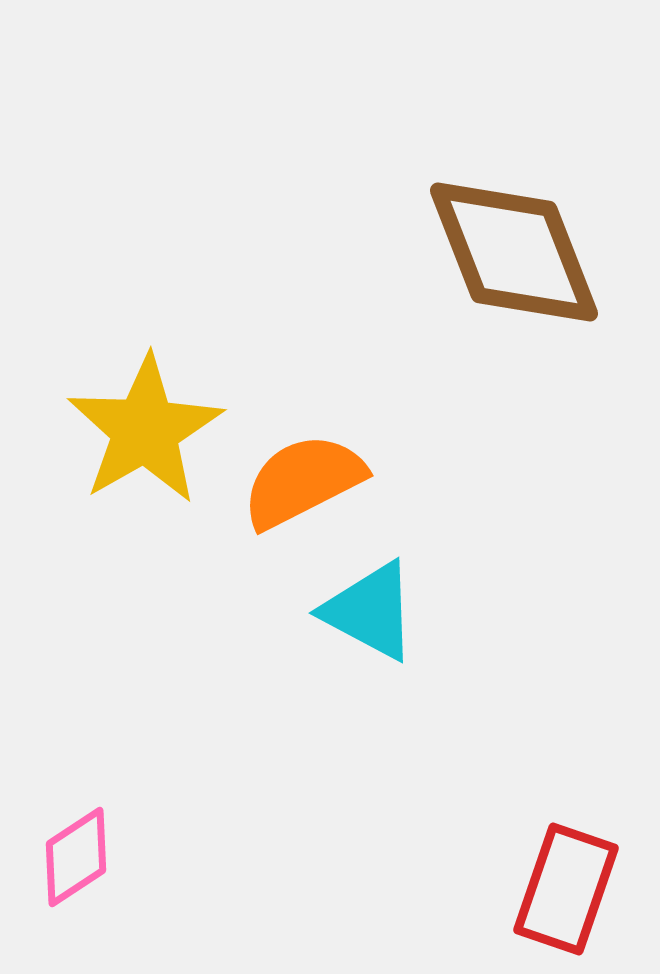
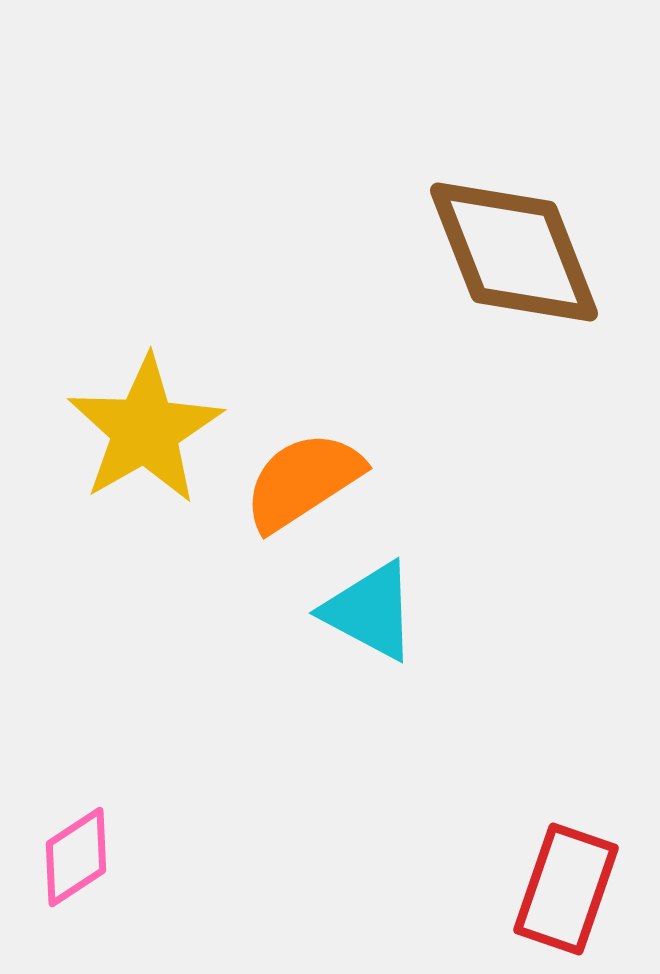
orange semicircle: rotated 6 degrees counterclockwise
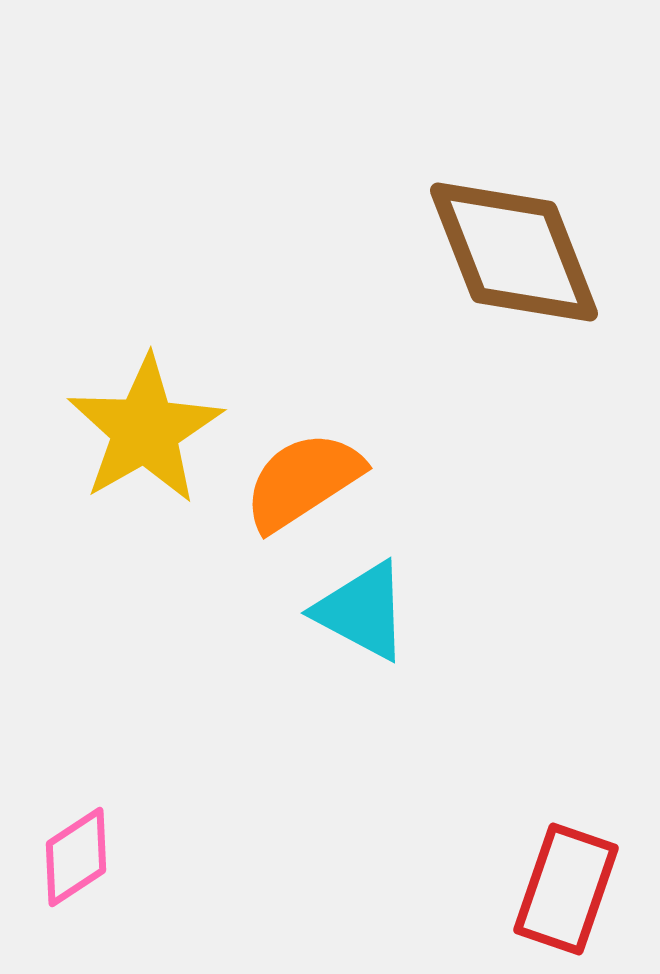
cyan triangle: moved 8 px left
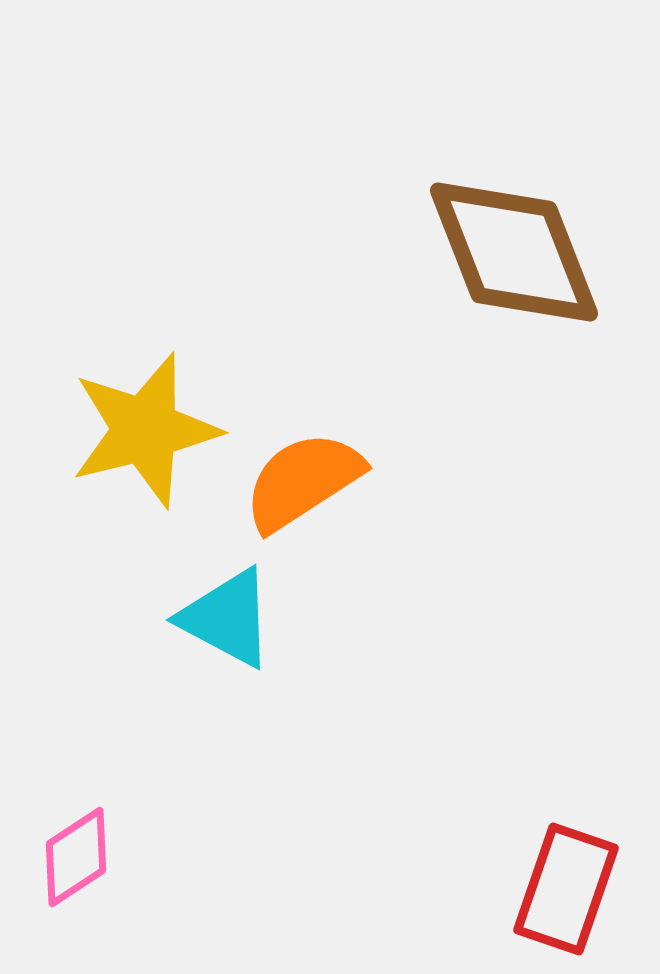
yellow star: rotated 16 degrees clockwise
cyan triangle: moved 135 px left, 7 px down
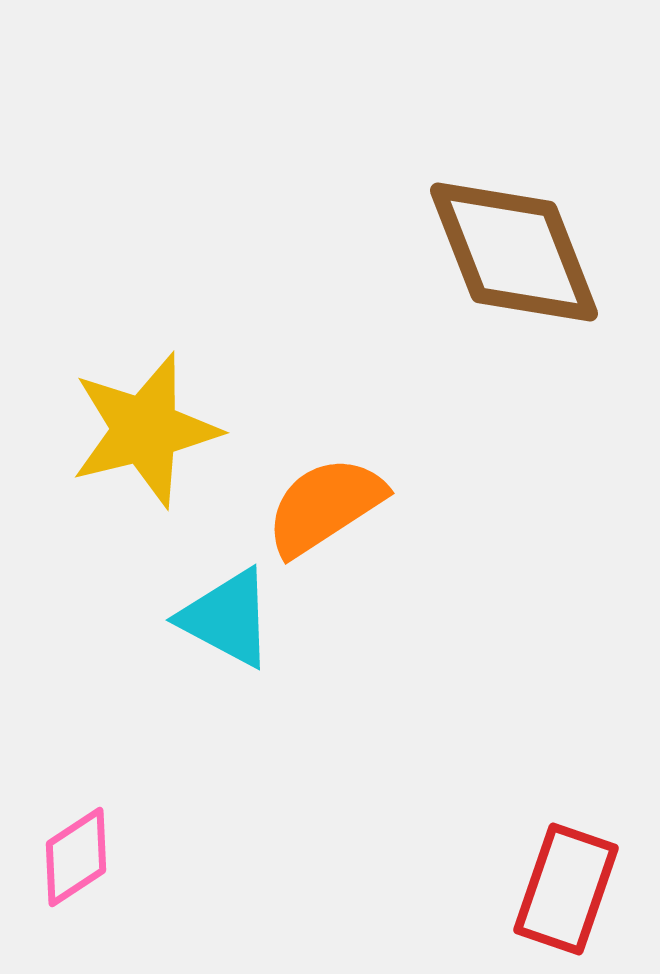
orange semicircle: moved 22 px right, 25 px down
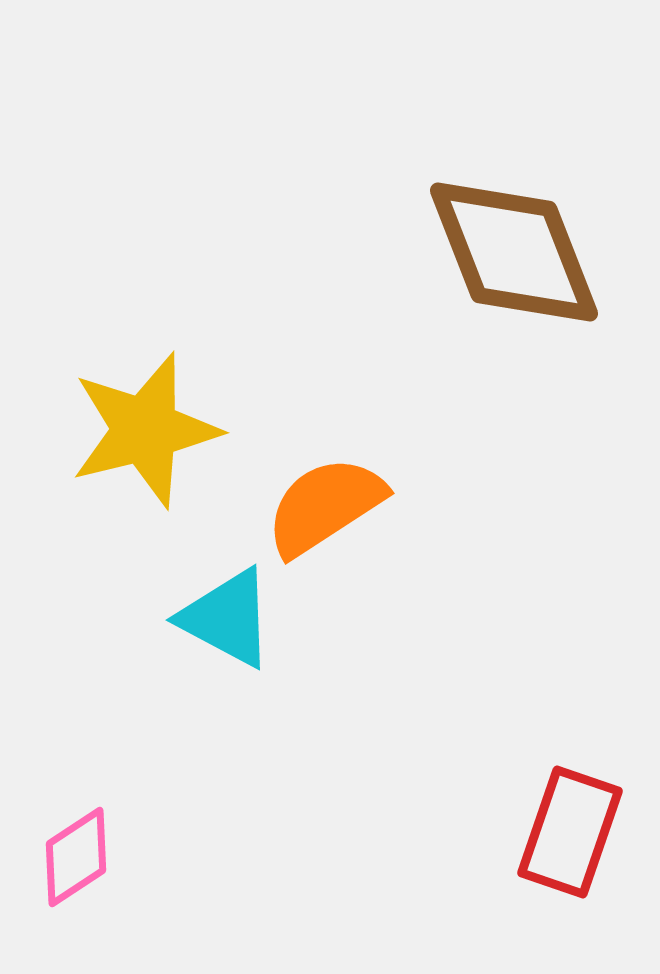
red rectangle: moved 4 px right, 57 px up
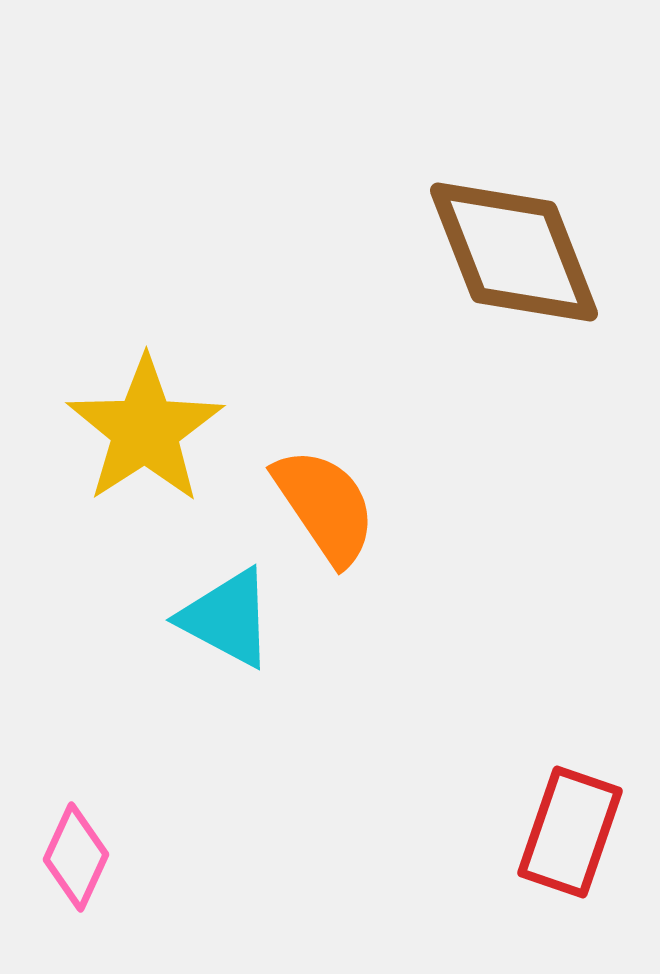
yellow star: rotated 19 degrees counterclockwise
orange semicircle: rotated 89 degrees clockwise
pink diamond: rotated 32 degrees counterclockwise
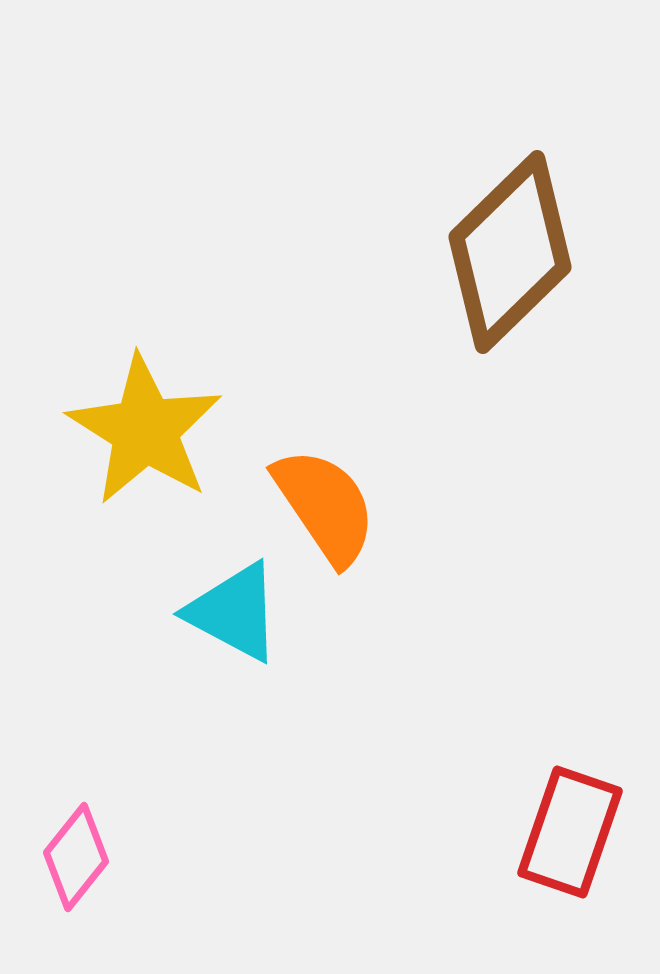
brown diamond: moved 4 px left; rotated 67 degrees clockwise
yellow star: rotated 7 degrees counterclockwise
cyan triangle: moved 7 px right, 6 px up
pink diamond: rotated 14 degrees clockwise
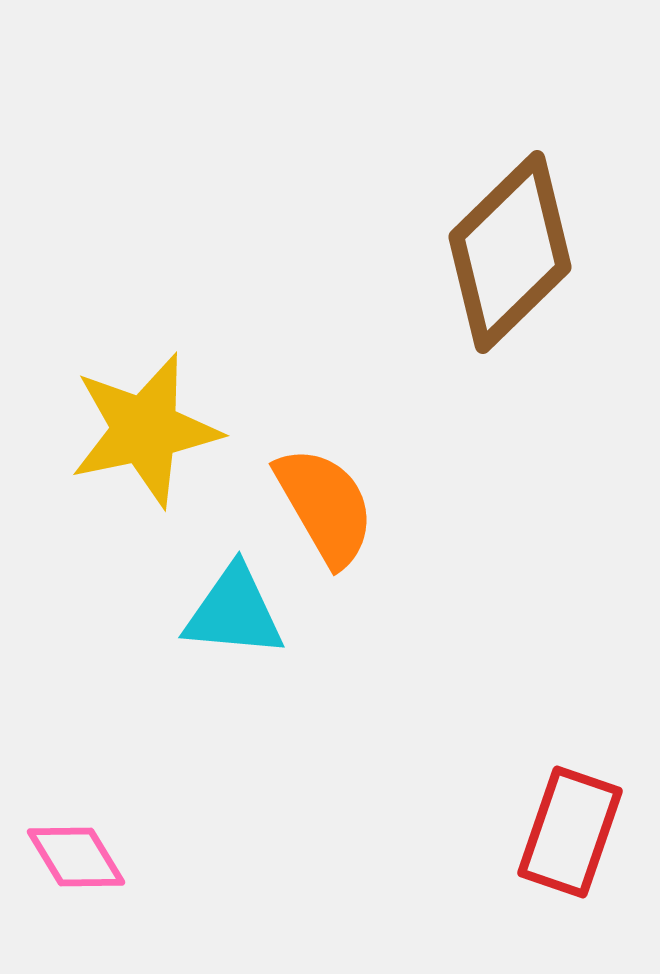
yellow star: rotated 28 degrees clockwise
orange semicircle: rotated 4 degrees clockwise
cyan triangle: rotated 23 degrees counterclockwise
pink diamond: rotated 70 degrees counterclockwise
